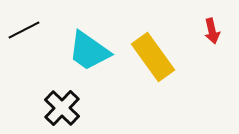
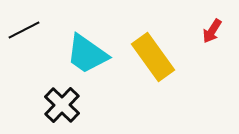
red arrow: rotated 45 degrees clockwise
cyan trapezoid: moved 2 px left, 3 px down
black cross: moved 3 px up
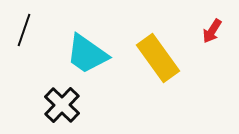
black line: rotated 44 degrees counterclockwise
yellow rectangle: moved 5 px right, 1 px down
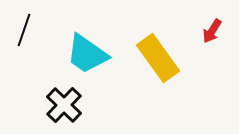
black cross: moved 2 px right
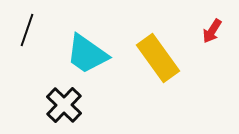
black line: moved 3 px right
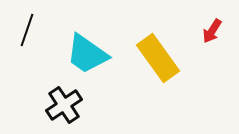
black cross: rotated 12 degrees clockwise
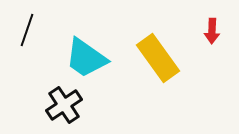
red arrow: rotated 30 degrees counterclockwise
cyan trapezoid: moved 1 px left, 4 px down
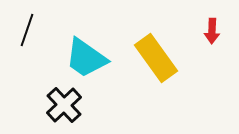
yellow rectangle: moved 2 px left
black cross: rotated 9 degrees counterclockwise
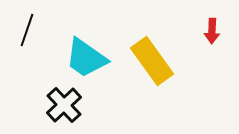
yellow rectangle: moved 4 px left, 3 px down
